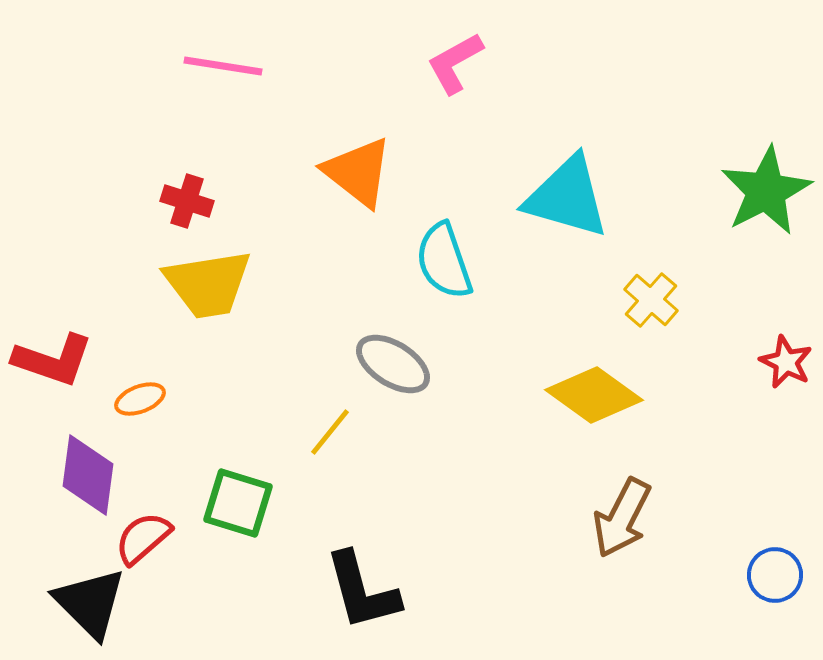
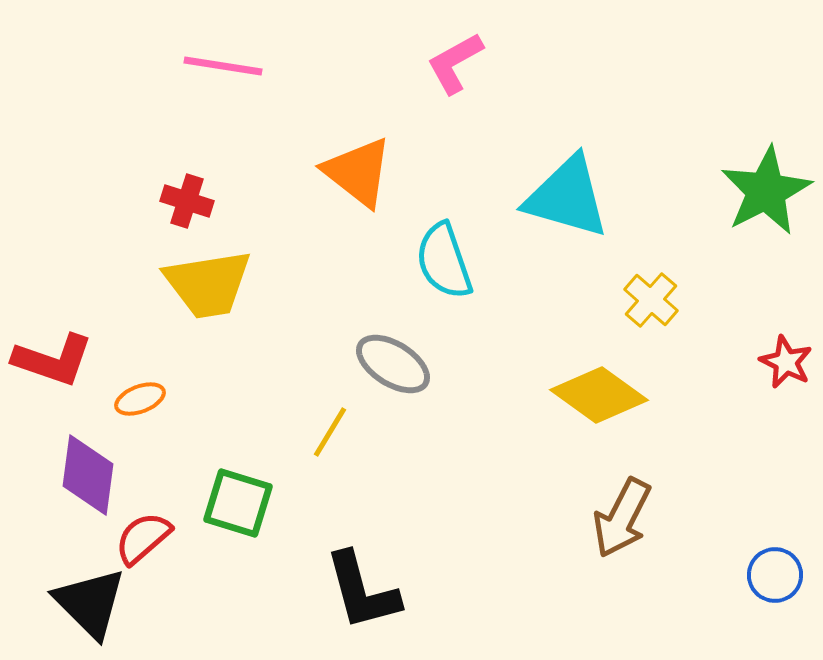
yellow diamond: moved 5 px right
yellow line: rotated 8 degrees counterclockwise
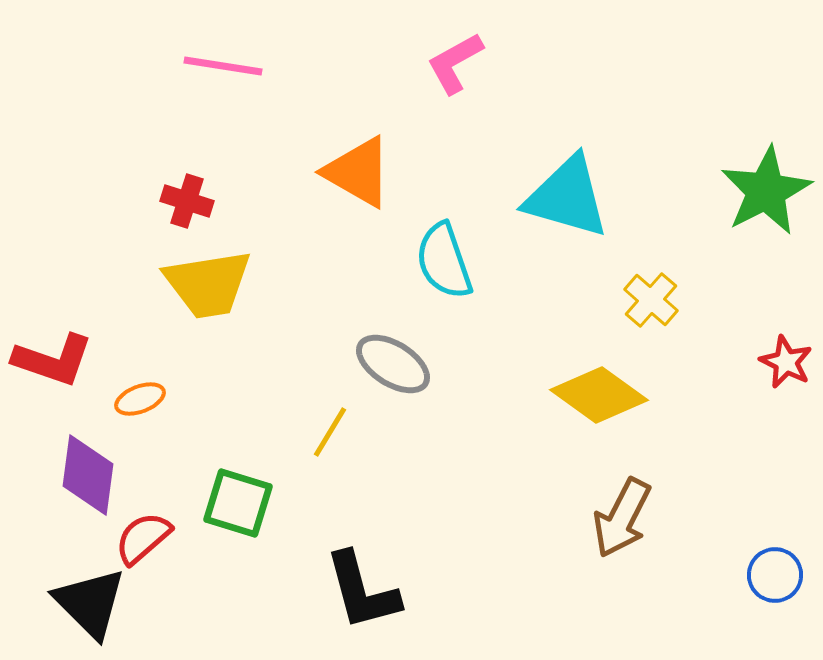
orange triangle: rotated 8 degrees counterclockwise
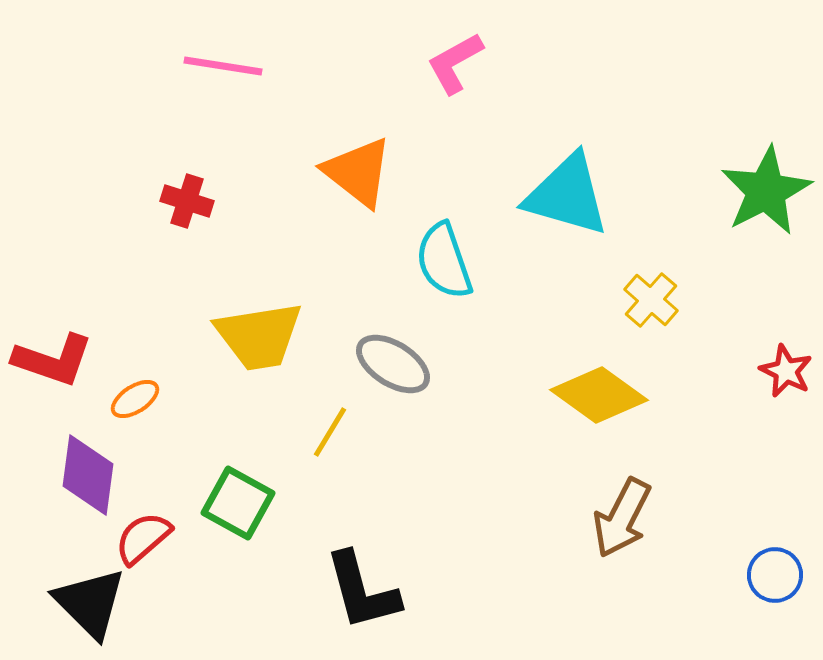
orange triangle: rotated 8 degrees clockwise
cyan triangle: moved 2 px up
yellow trapezoid: moved 51 px right, 52 px down
red star: moved 9 px down
orange ellipse: moved 5 px left; rotated 12 degrees counterclockwise
green square: rotated 12 degrees clockwise
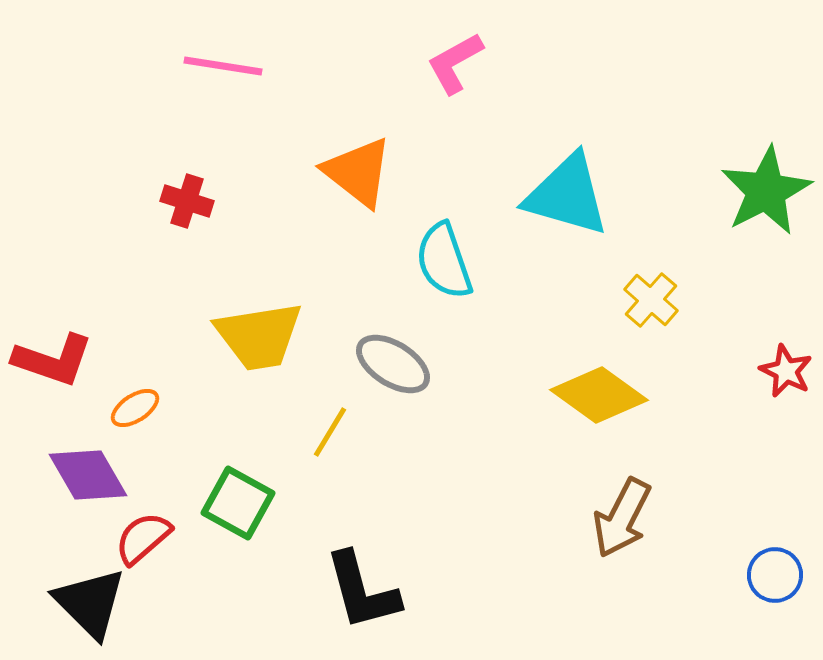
orange ellipse: moved 9 px down
purple diamond: rotated 38 degrees counterclockwise
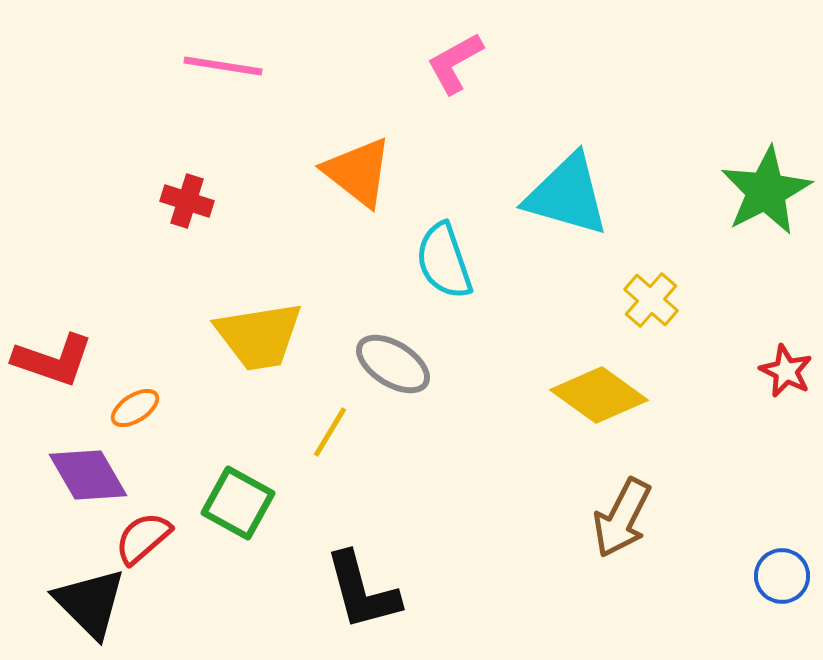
blue circle: moved 7 px right, 1 px down
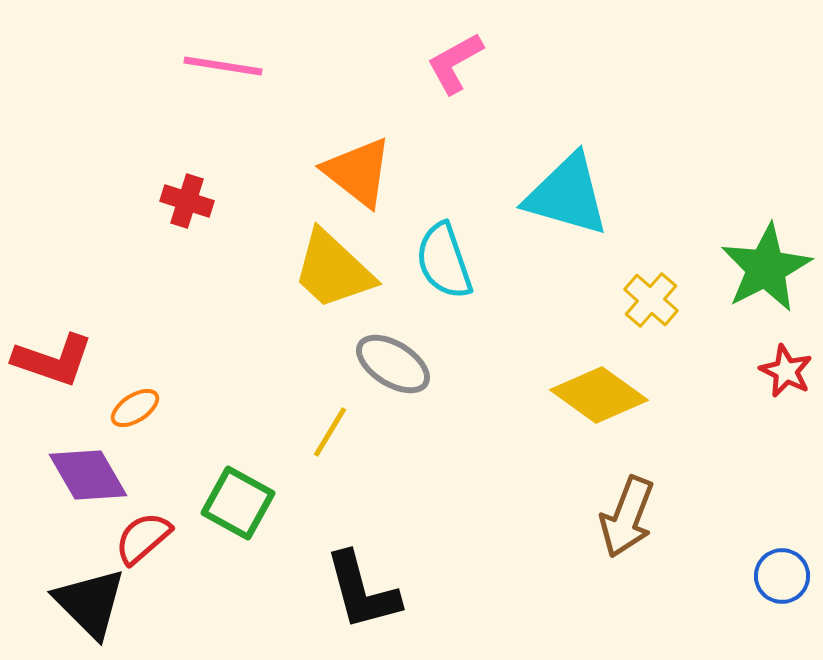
green star: moved 77 px down
yellow trapezoid: moved 74 px right, 66 px up; rotated 52 degrees clockwise
brown arrow: moved 5 px right, 1 px up; rotated 6 degrees counterclockwise
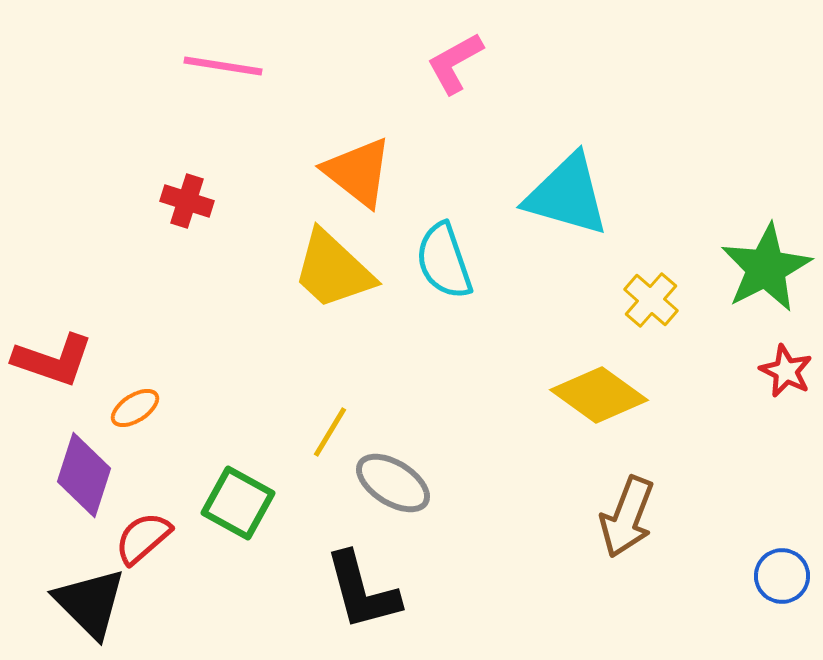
gray ellipse: moved 119 px down
purple diamond: moved 4 px left; rotated 48 degrees clockwise
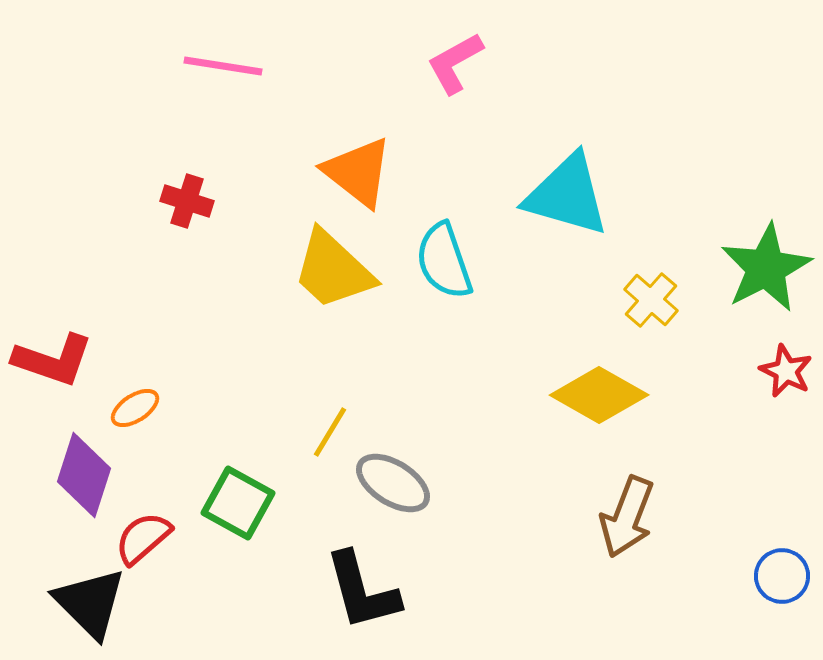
yellow diamond: rotated 6 degrees counterclockwise
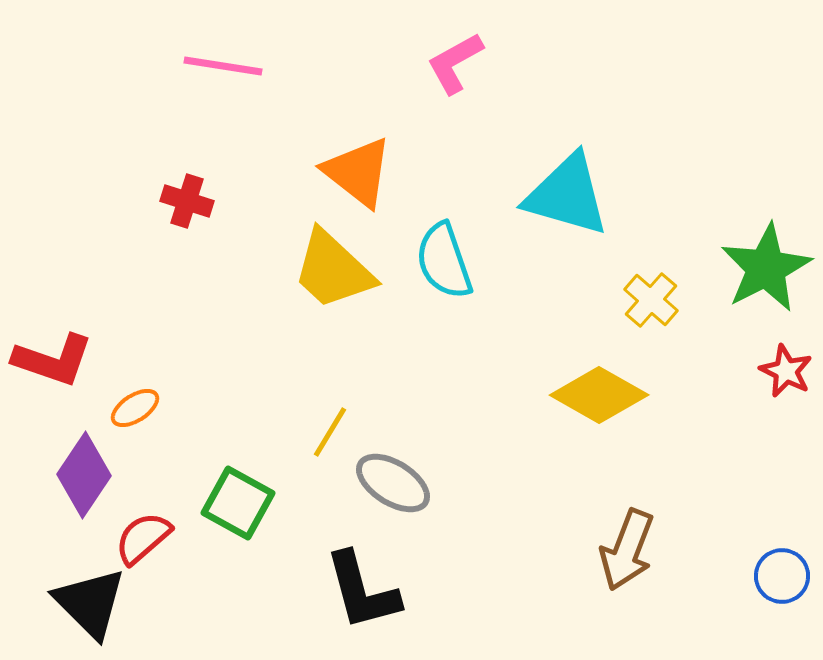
purple diamond: rotated 16 degrees clockwise
brown arrow: moved 33 px down
